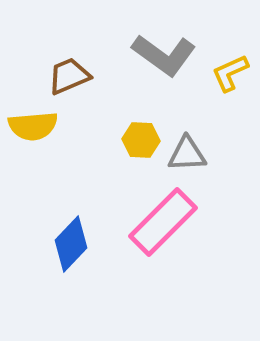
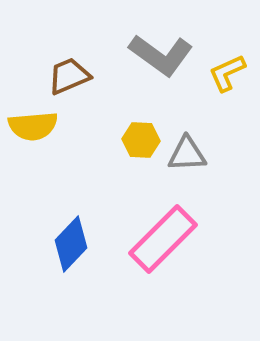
gray L-shape: moved 3 px left
yellow L-shape: moved 3 px left
pink rectangle: moved 17 px down
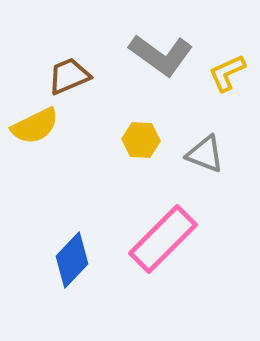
yellow semicircle: moved 2 px right; rotated 21 degrees counterclockwise
gray triangle: moved 18 px right; rotated 24 degrees clockwise
blue diamond: moved 1 px right, 16 px down
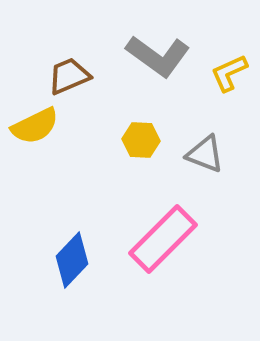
gray L-shape: moved 3 px left, 1 px down
yellow L-shape: moved 2 px right
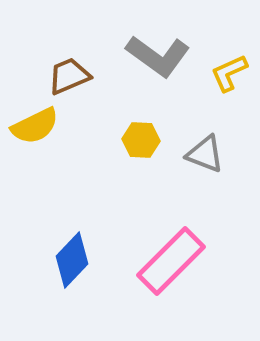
pink rectangle: moved 8 px right, 22 px down
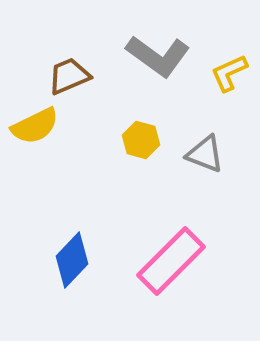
yellow hexagon: rotated 12 degrees clockwise
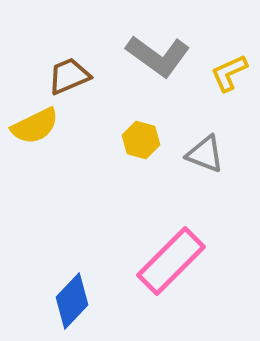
blue diamond: moved 41 px down
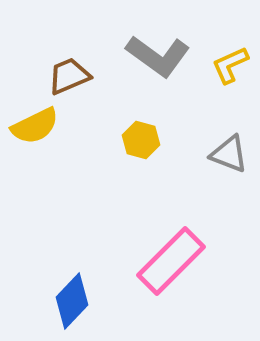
yellow L-shape: moved 1 px right, 8 px up
gray triangle: moved 24 px right
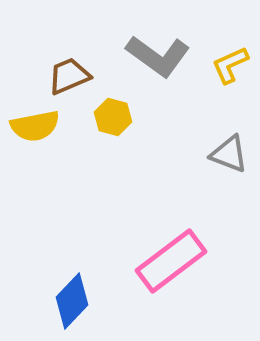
yellow semicircle: rotated 15 degrees clockwise
yellow hexagon: moved 28 px left, 23 px up
pink rectangle: rotated 8 degrees clockwise
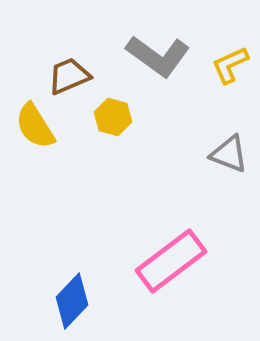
yellow semicircle: rotated 69 degrees clockwise
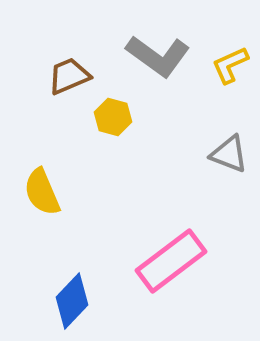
yellow semicircle: moved 7 px right, 66 px down; rotated 9 degrees clockwise
